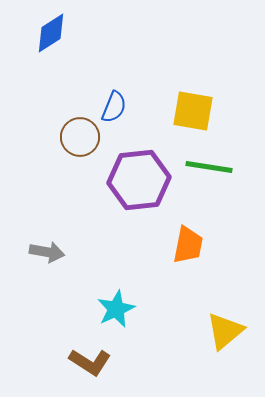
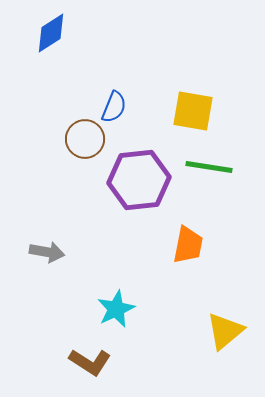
brown circle: moved 5 px right, 2 px down
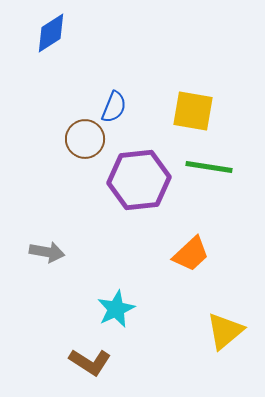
orange trapezoid: moved 3 px right, 9 px down; rotated 36 degrees clockwise
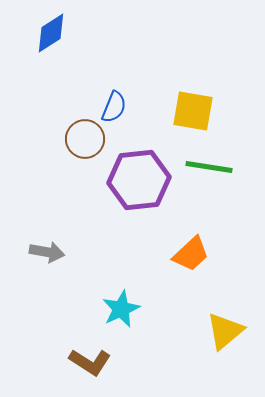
cyan star: moved 5 px right
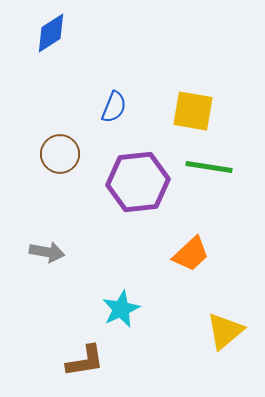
brown circle: moved 25 px left, 15 px down
purple hexagon: moved 1 px left, 2 px down
brown L-shape: moved 5 px left, 1 px up; rotated 42 degrees counterclockwise
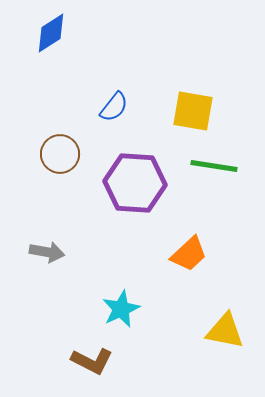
blue semicircle: rotated 16 degrees clockwise
green line: moved 5 px right, 1 px up
purple hexagon: moved 3 px left, 1 px down; rotated 10 degrees clockwise
orange trapezoid: moved 2 px left
yellow triangle: rotated 51 degrees clockwise
brown L-shape: moved 7 px right; rotated 36 degrees clockwise
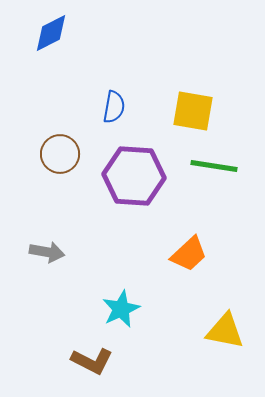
blue diamond: rotated 6 degrees clockwise
blue semicircle: rotated 28 degrees counterclockwise
purple hexagon: moved 1 px left, 7 px up
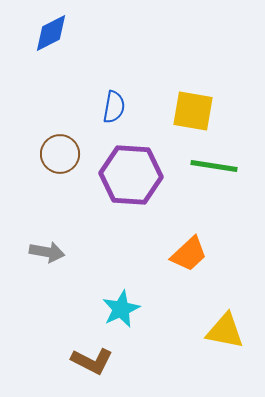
purple hexagon: moved 3 px left, 1 px up
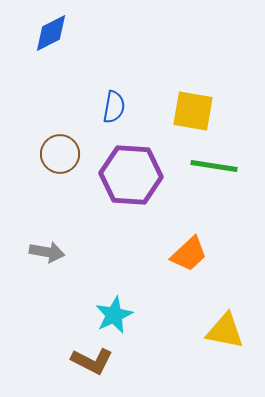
cyan star: moved 7 px left, 6 px down
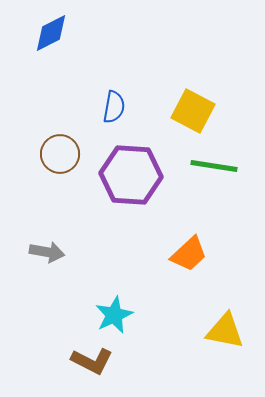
yellow square: rotated 18 degrees clockwise
